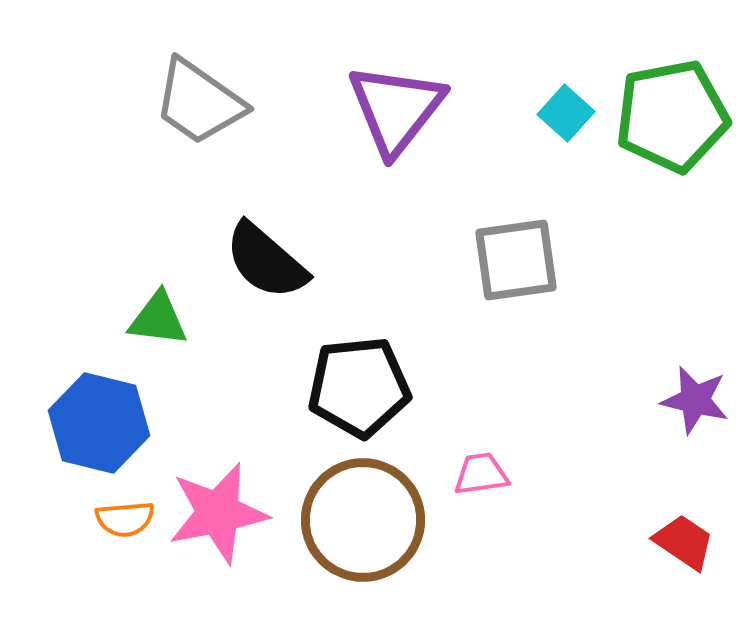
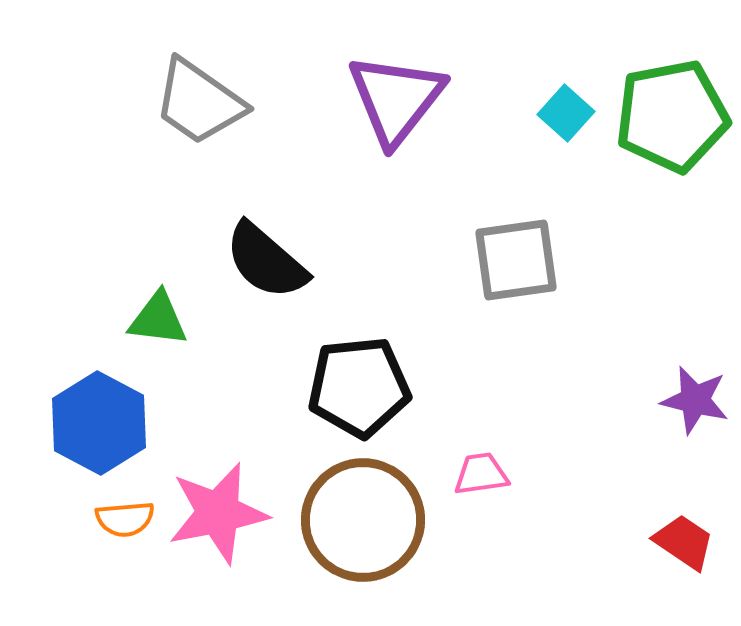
purple triangle: moved 10 px up
blue hexagon: rotated 14 degrees clockwise
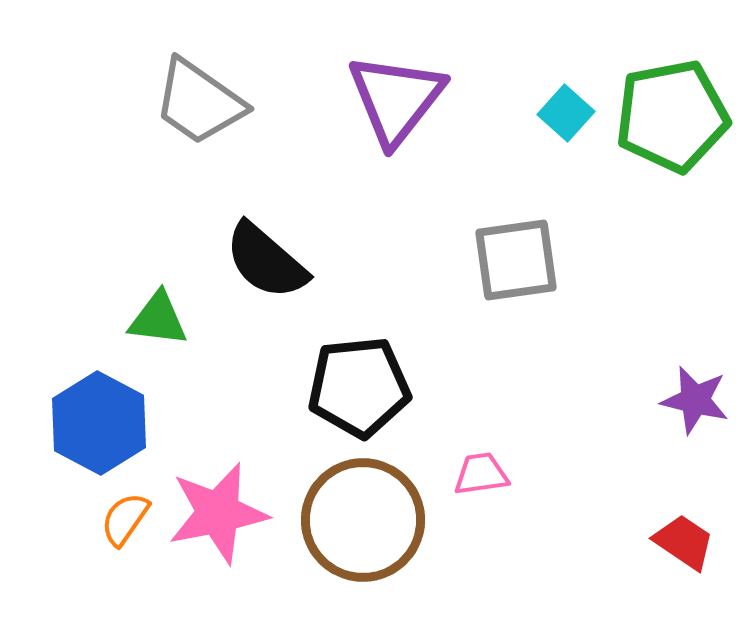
orange semicircle: rotated 130 degrees clockwise
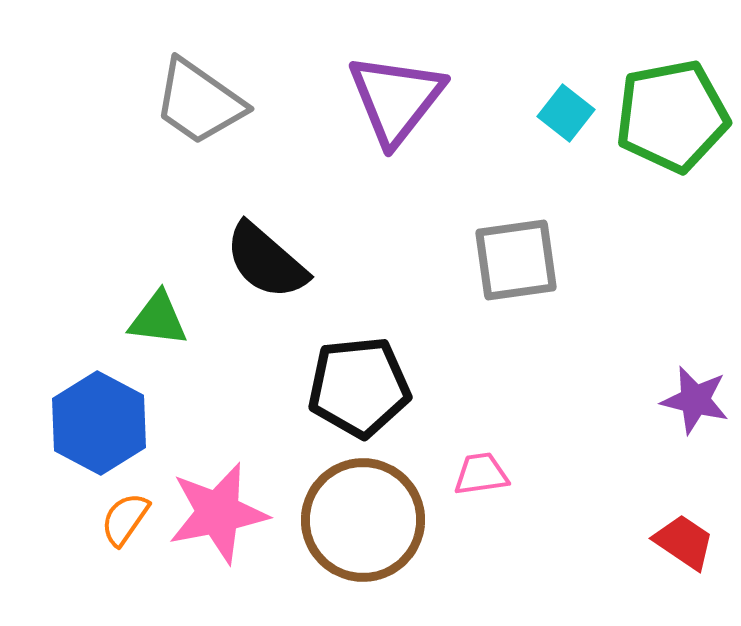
cyan square: rotated 4 degrees counterclockwise
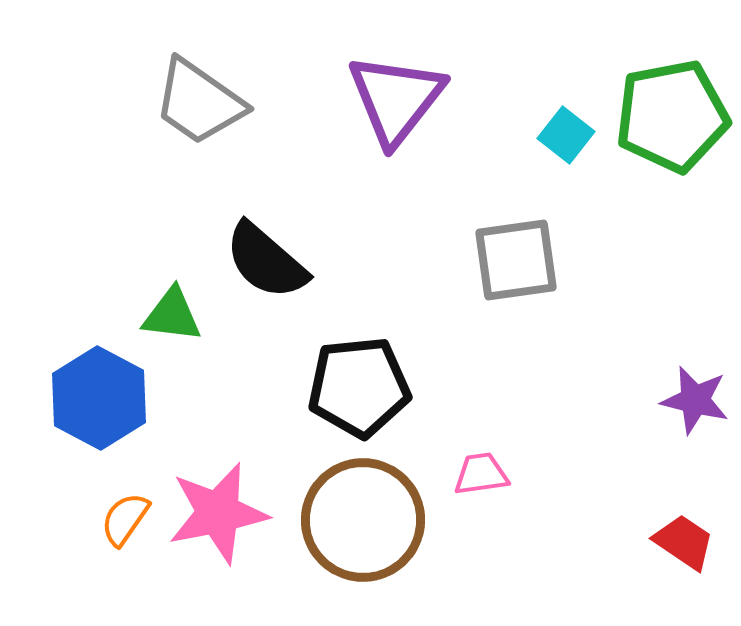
cyan square: moved 22 px down
green triangle: moved 14 px right, 4 px up
blue hexagon: moved 25 px up
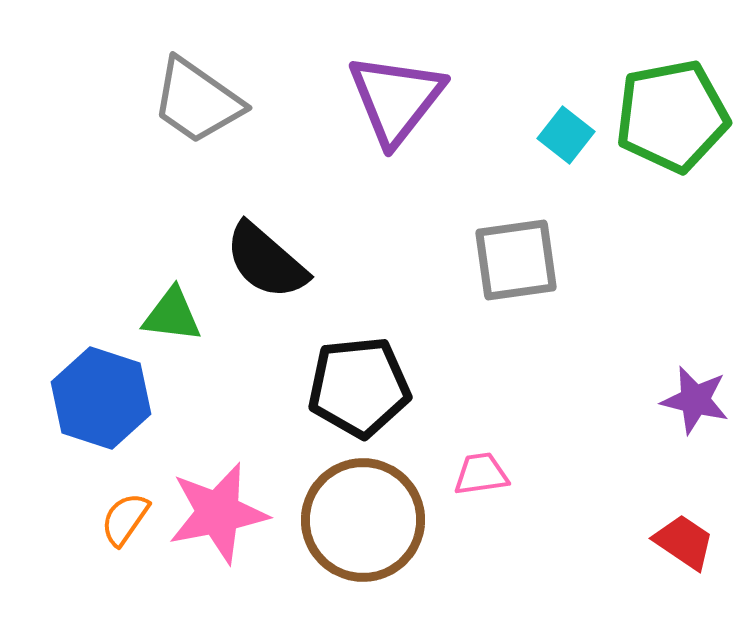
gray trapezoid: moved 2 px left, 1 px up
blue hexagon: moved 2 px right; rotated 10 degrees counterclockwise
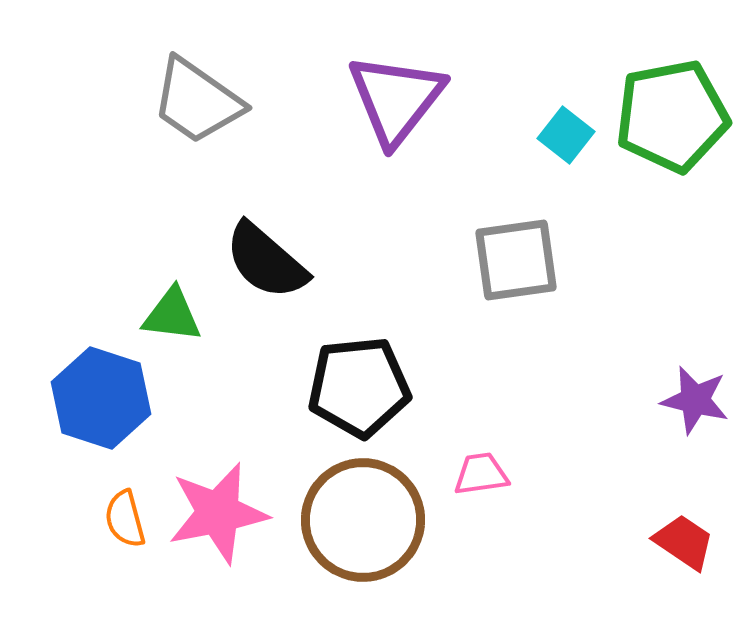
orange semicircle: rotated 50 degrees counterclockwise
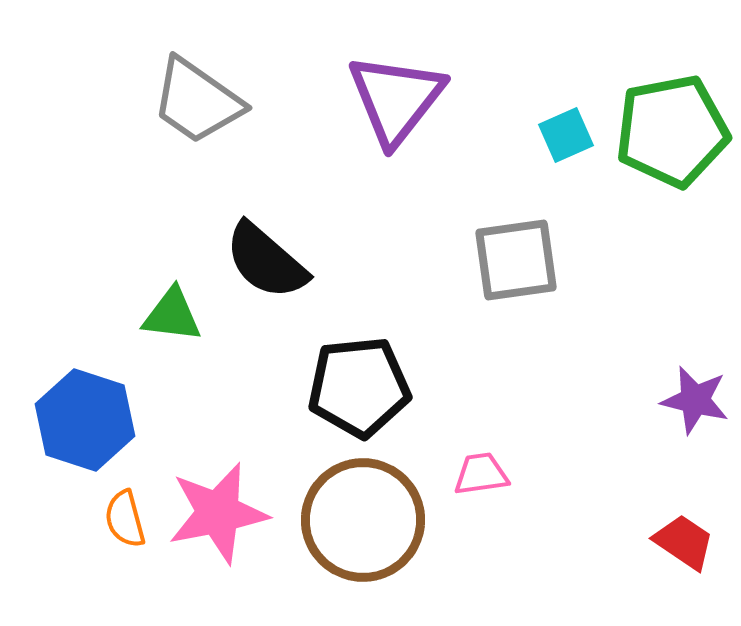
green pentagon: moved 15 px down
cyan square: rotated 28 degrees clockwise
blue hexagon: moved 16 px left, 22 px down
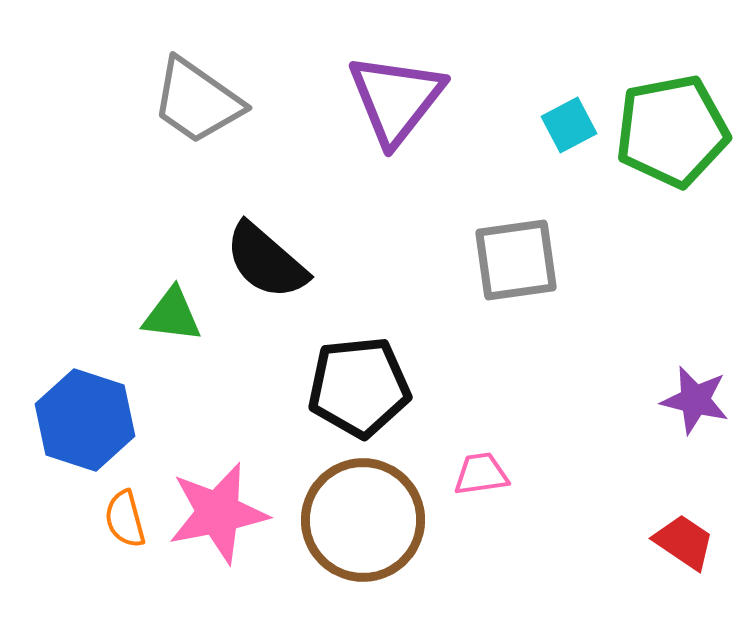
cyan square: moved 3 px right, 10 px up; rotated 4 degrees counterclockwise
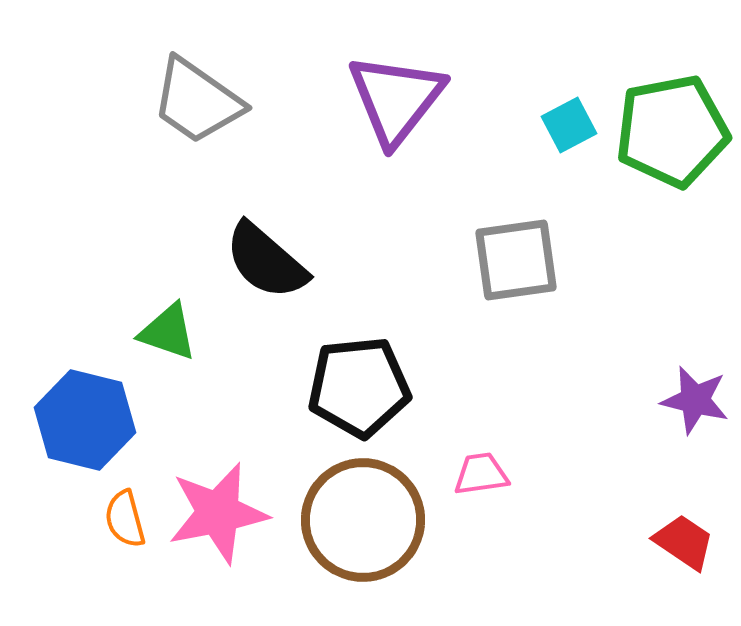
green triangle: moved 4 px left, 17 px down; rotated 12 degrees clockwise
blue hexagon: rotated 4 degrees counterclockwise
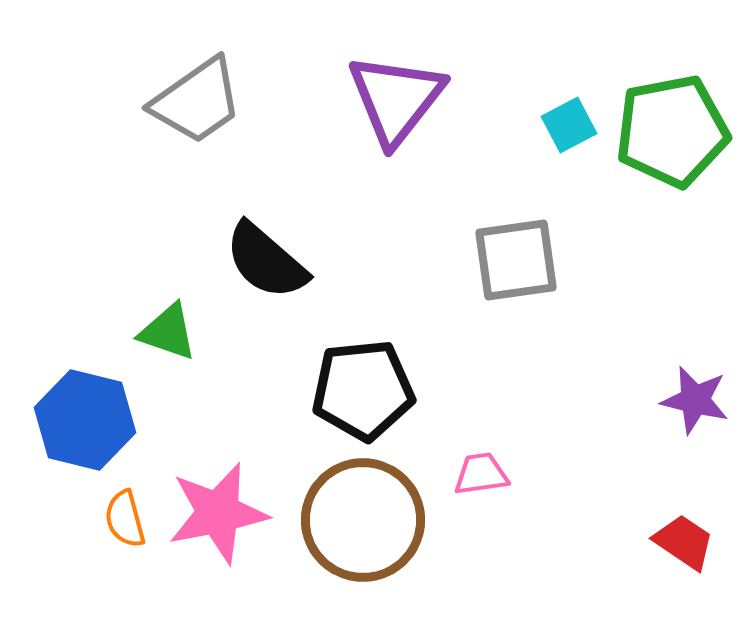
gray trapezoid: rotated 70 degrees counterclockwise
black pentagon: moved 4 px right, 3 px down
